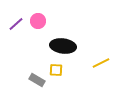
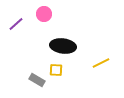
pink circle: moved 6 px right, 7 px up
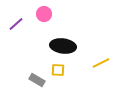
yellow square: moved 2 px right
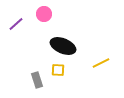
black ellipse: rotated 15 degrees clockwise
gray rectangle: rotated 42 degrees clockwise
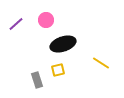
pink circle: moved 2 px right, 6 px down
black ellipse: moved 2 px up; rotated 40 degrees counterclockwise
yellow line: rotated 60 degrees clockwise
yellow square: rotated 16 degrees counterclockwise
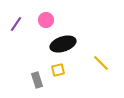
purple line: rotated 14 degrees counterclockwise
yellow line: rotated 12 degrees clockwise
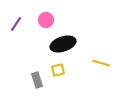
yellow line: rotated 30 degrees counterclockwise
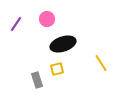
pink circle: moved 1 px right, 1 px up
yellow line: rotated 42 degrees clockwise
yellow square: moved 1 px left, 1 px up
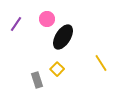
black ellipse: moved 7 px up; rotated 40 degrees counterclockwise
yellow square: rotated 32 degrees counterclockwise
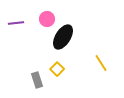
purple line: moved 1 px up; rotated 49 degrees clockwise
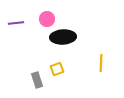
black ellipse: rotated 55 degrees clockwise
yellow line: rotated 36 degrees clockwise
yellow square: rotated 24 degrees clockwise
